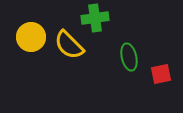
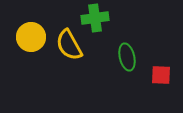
yellow semicircle: rotated 16 degrees clockwise
green ellipse: moved 2 px left
red square: moved 1 px down; rotated 15 degrees clockwise
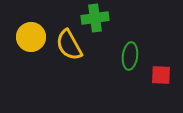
green ellipse: moved 3 px right, 1 px up; rotated 20 degrees clockwise
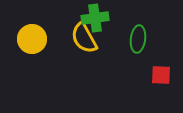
yellow circle: moved 1 px right, 2 px down
yellow semicircle: moved 15 px right, 7 px up
green ellipse: moved 8 px right, 17 px up
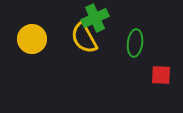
green cross: rotated 16 degrees counterclockwise
green ellipse: moved 3 px left, 4 px down
